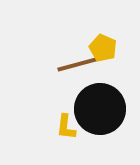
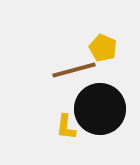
brown line: moved 5 px left, 6 px down
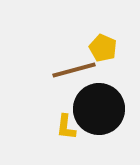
black circle: moved 1 px left
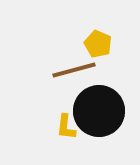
yellow pentagon: moved 5 px left, 4 px up
black circle: moved 2 px down
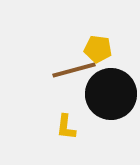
yellow pentagon: moved 5 px down; rotated 16 degrees counterclockwise
black circle: moved 12 px right, 17 px up
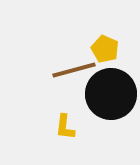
yellow pentagon: moved 7 px right; rotated 16 degrees clockwise
yellow L-shape: moved 1 px left
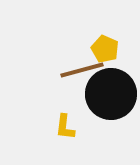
brown line: moved 8 px right
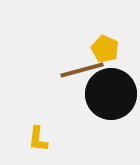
yellow L-shape: moved 27 px left, 12 px down
